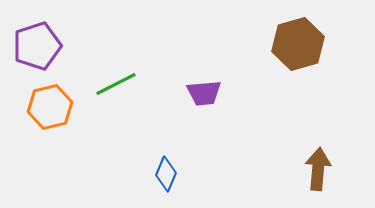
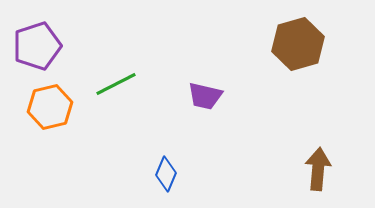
purple trapezoid: moved 1 px right, 3 px down; rotated 18 degrees clockwise
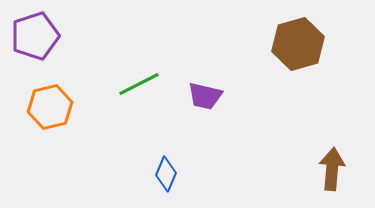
purple pentagon: moved 2 px left, 10 px up
green line: moved 23 px right
brown arrow: moved 14 px right
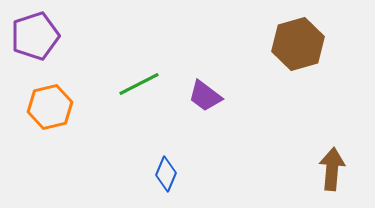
purple trapezoid: rotated 24 degrees clockwise
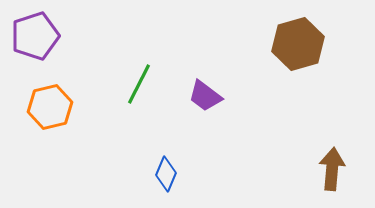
green line: rotated 36 degrees counterclockwise
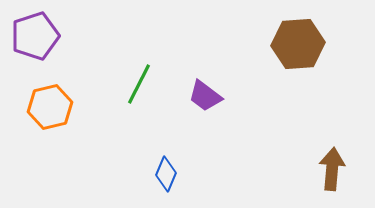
brown hexagon: rotated 12 degrees clockwise
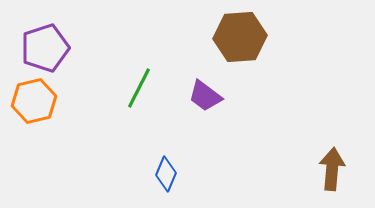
purple pentagon: moved 10 px right, 12 px down
brown hexagon: moved 58 px left, 7 px up
green line: moved 4 px down
orange hexagon: moved 16 px left, 6 px up
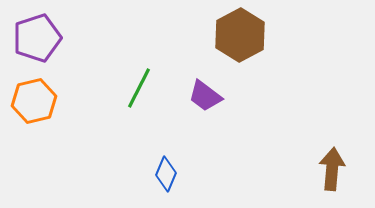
brown hexagon: moved 2 px up; rotated 24 degrees counterclockwise
purple pentagon: moved 8 px left, 10 px up
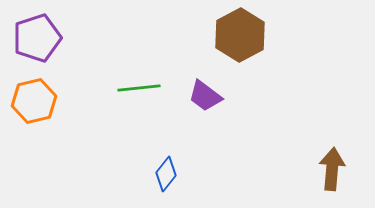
green line: rotated 57 degrees clockwise
blue diamond: rotated 16 degrees clockwise
